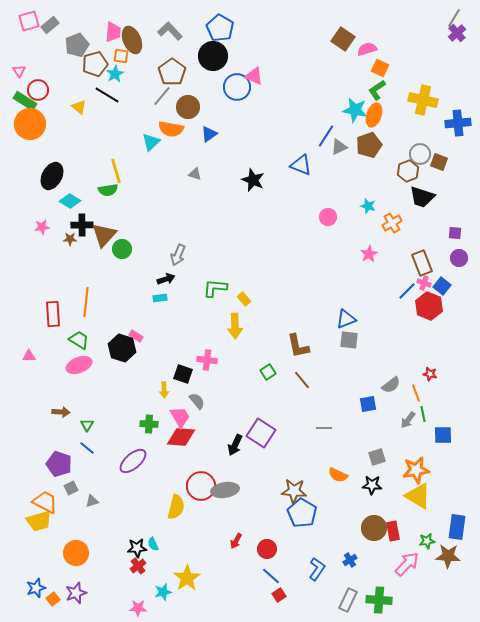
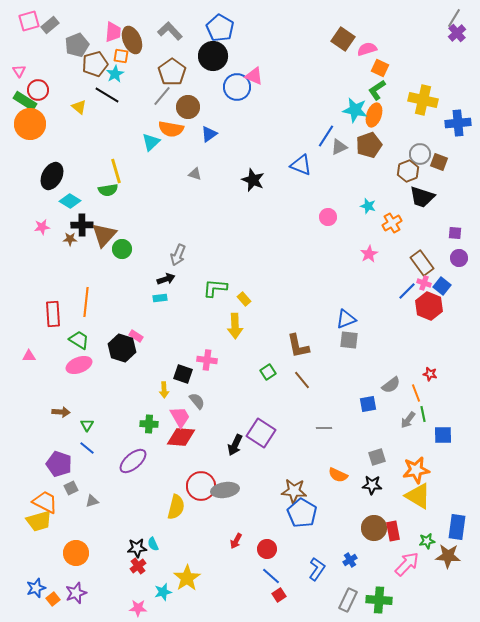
brown rectangle at (422, 263): rotated 15 degrees counterclockwise
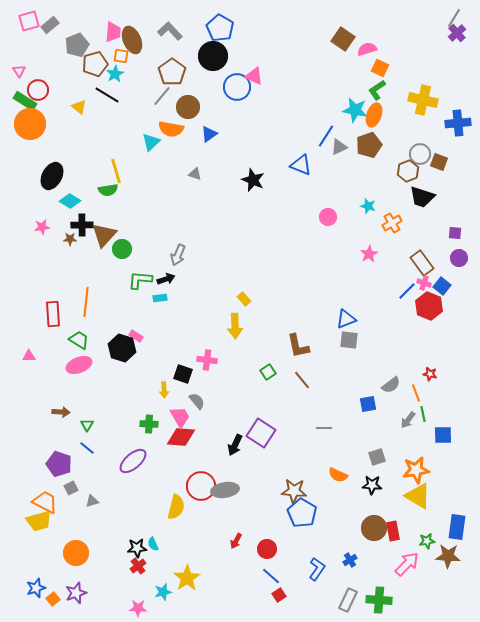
green L-shape at (215, 288): moved 75 px left, 8 px up
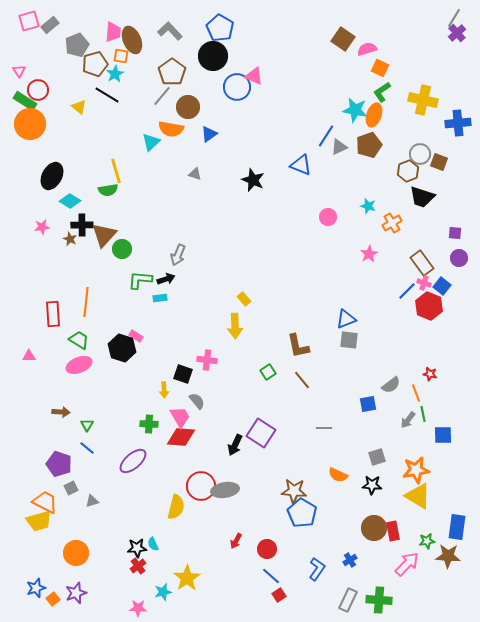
green L-shape at (377, 90): moved 5 px right, 2 px down
brown star at (70, 239): rotated 24 degrees clockwise
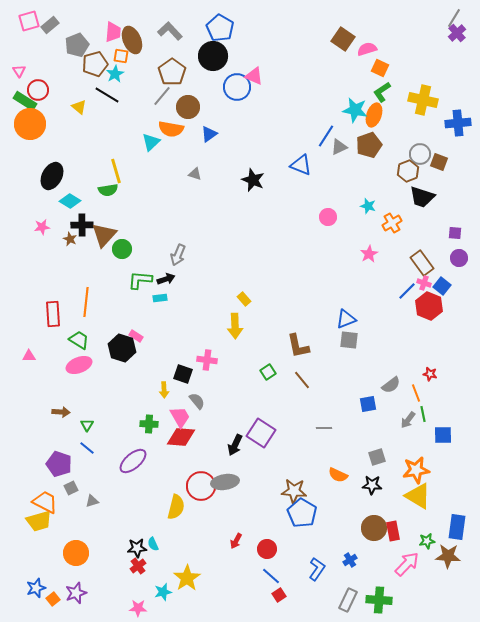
gray ellipse at (225, 490): moved 8 px up
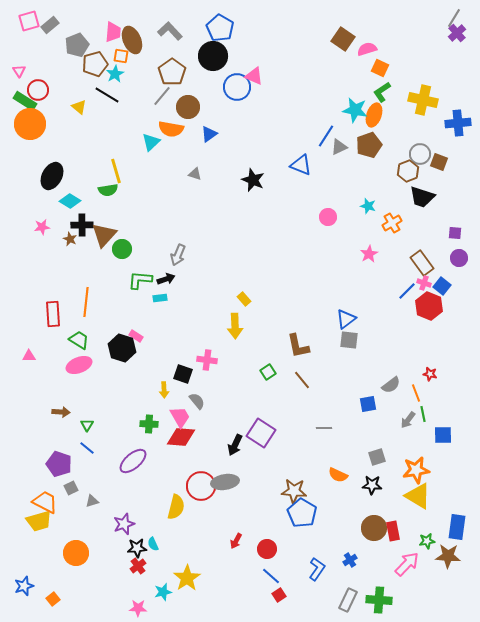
blue triangle at (346, 319): rotated 15 degrees counterclockwise
blue star at (36, 588): moved 12 px left, 2 px up
purple star at (76, 593): moved 48 px right, 69 px up
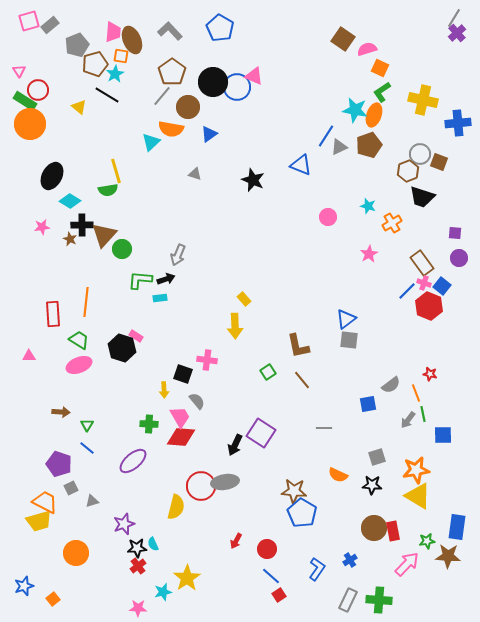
black circle at (213, 56): moved 26 px down
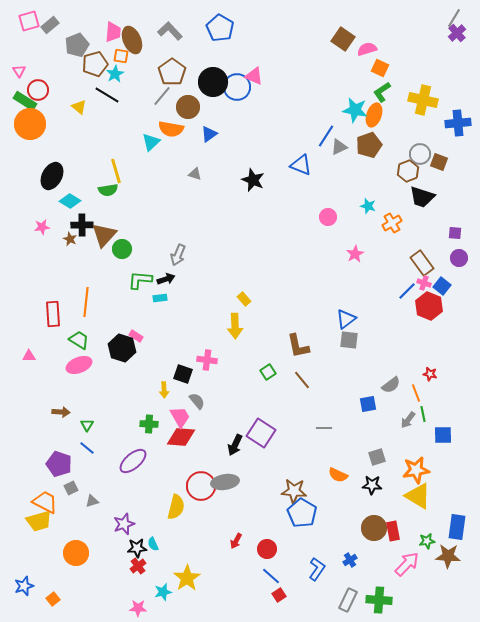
pink star at (369, 254): moved 14 px left
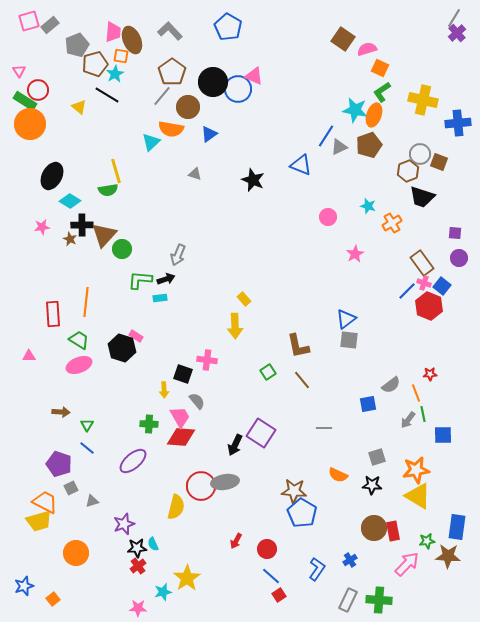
blue pentagon at (220, 28): moved 8 px right, 1 px up
blue circle at (237, 87): moved 1 px right, 2 px down
red star at (430, 374): rotated 16 degrees counterclockwise
